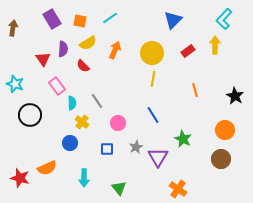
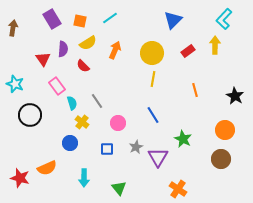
cyan semicircle: rotated 16 degrees counterclockwise
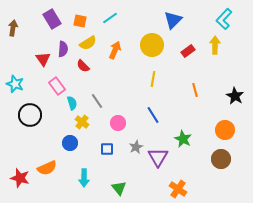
yellow circle: moved 8 px up
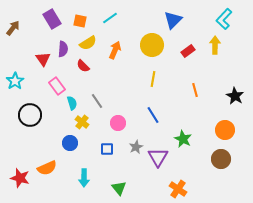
brown arrow: rotated 28 degrees clockwise
cyan star: moved 3 px up; rotated 18 degrees clockwise
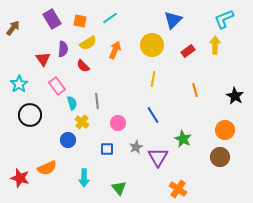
cyan L-shape: rotated 25 degrees clockwise
cyan star: moved 4 px right, 3 px down
gray line: rotated 28 degrees clockwise
blue circle: moved 2 px left, 3 px up
brown circle: moved 1 px left, 2 px up
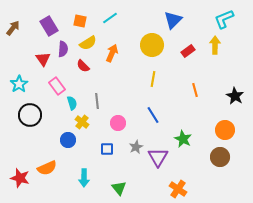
purple rectangle: moved 3 px left, 7 px down
orange arrow: moved 3 px left, 3 px down
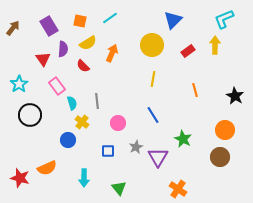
blue square: moved 1 px right, 2 px down
